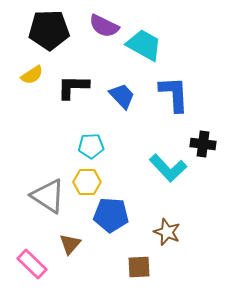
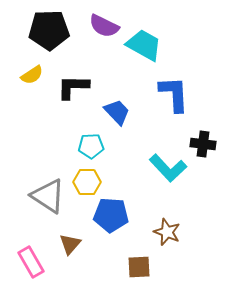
blue trapezoid: moved 5 px left, 16 px down
pink rectangle: moved 1 px left, 2 px up; rotated 16 degrees clockwise
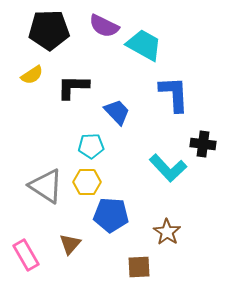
gray triangle: moved 2 px left, 10 px up
brown star: rotated 12 degrees clockwise
pink rectangle: moved 5 px left, 7 px up
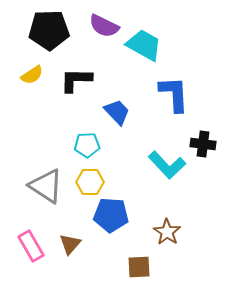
black L-shape: moved 3 px right, 7 px up
cyan pentagon: moved 4 px left, 1 px up
cyan L-shape: moved 1 px left, 3 px up
yellow hexagon: moved 3 px right
pink rectangle: moved 5 px right, 9 px up
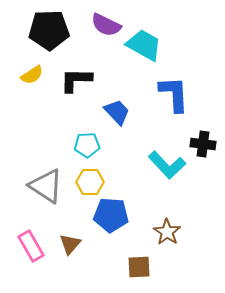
purple semicircle: moved 2 px right, 1 px up
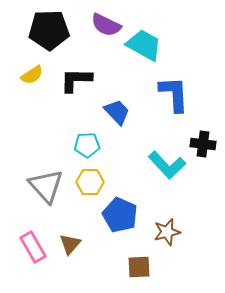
gray triangle: rotated 15 degrees clockwise
blue pentagon: moved 9 px right; rotated 20 degrees clockwise
brown star: rotated 24 degrees clockwise
pink rectangle: moved 2 px right, 1 px down
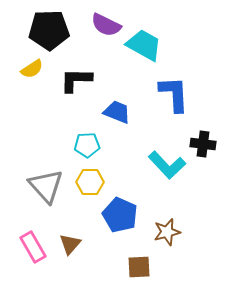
yellow semicircle: moved 6 px up
blue trapezoid: rotated 24 degrees counterclockwise
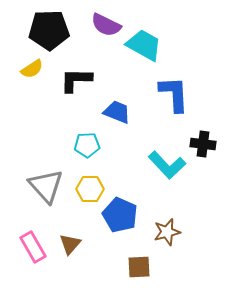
yellow hexagon: moved 7 px down
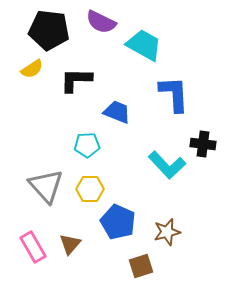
purple semicircle: moved 5 px left, 3 px up
black pentagon: rotated 9 degrees clockwise
blue pentagon: moved 2 px left, 7 px down
brown square: moved 2 px right, 1 px up; rotated 15 degrees counterclockwise
